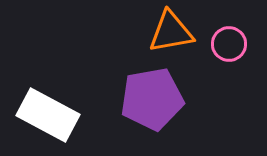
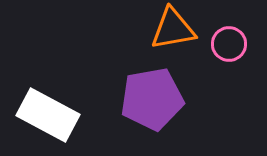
orange triangle: moved 2 px right, 3 px up
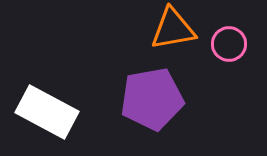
white rectangle: moved 1 px left, 3 px up
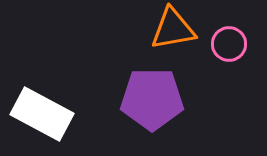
purple pentagon: rotated 10 degrees clockwise
white rectangle: moved 5 px left, 2 px down
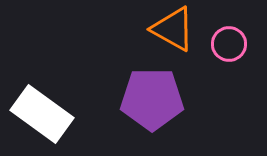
orange triangle: rotated 39 degrees clockwise
white rectangle: rotated 8 degrees clockwise
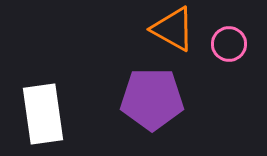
white rectangle: moved 1 px right; rotated 46 degrees clockwise
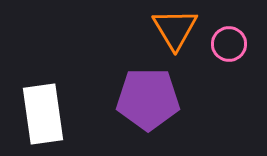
orange triangle: moved 2 px right; rotated 30 degrees clockwise
purple pentagon: moved 4 px left
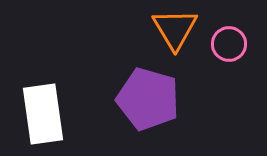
purple pentagon: rotated 16 degrees clockwise
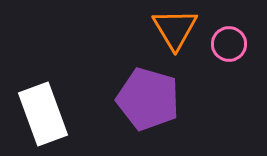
white rectangle: rotated 12 degrees counterclockwise
